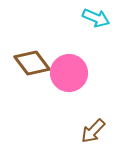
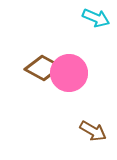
brown diamond: moved 11 px right, 5 px down; rotated 24 degrees counterclockwise
brown arrow: rotated 104 degrees counterclockwise
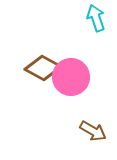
cyan arrow: rotated 132 degrees counterclockwise
pink circle: moved 2 px right, 4 px down
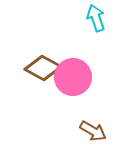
pink circle: moved 2 px right
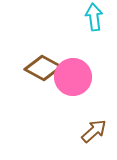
cyan arrow: moved 2 px left, 1 px up; rotated 12 degrees clockwise
brown arrow: moved 1 px right; rotated 72 degrees counterclockwise
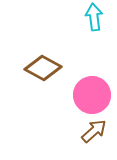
pink circle: moved 19 px right, 18 px down
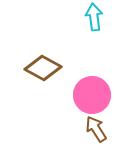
brown arrow: moved 2 px right, 2 px up; rotated 80 degrees counterclockwise
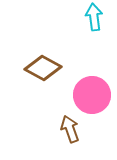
brown arrow: moved 26 px left; rotated 12 degrees clockwise
